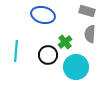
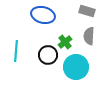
gray semicircle: moved 1 px left, 2 px down
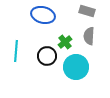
black circle: moved 1 px left, 1 px down
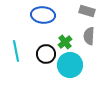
blue ellipse: rotated 10 degrees counterclockwise
cyan line: rotated 15 degrees counterclockwise
black circle: moved 1 px left, 2 px up
cyan circle: moved 6 px left, 2 px up
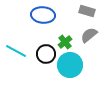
gray semicircle: moved 1 px up; rotated 48 degrees clockwise
cyan line: rotated 50 degrees counterclockwise
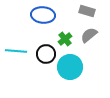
green cross: moved 3 px up
cyan line: rotated 25 degrees counterclockwise
cyan circle: moved 2 px down
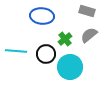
blue ellipse: moved 1 px left, 1 px down
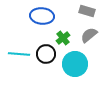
green cross: moved 2 px left, 1 px up
cyan line: moved 3 px right, 3 px down
cyan circle: moved 5 px right, 3 px up
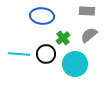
gray rectangle: rotated 14 degrees counterclockwise
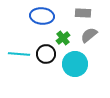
gray rectangle: moved 4 px left, 2 px down
